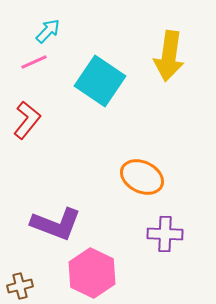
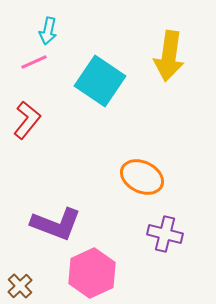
cyan arrow: rotated 148 degrees clockwise
purple cross: rotated 12 degrees clockwise
pink hexagon: rotated 9 degrees clockwise
brown cross: rotated 30 degrees counterclockwise
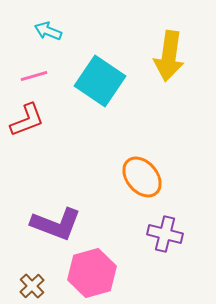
cyan arrow: rotated 100 degrees clockwise
pink line: moved 14 px down; rotated 8 degrees clockwise
red L-shape: rotated 30 degrees clockwise
orange ellipse: rotated 24 degrees clockwise
pink hexagon: rotated 9 degrees clockwise
brown cross: moved 12 px right
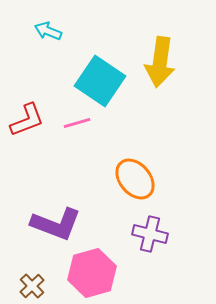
yellow arrow: moved 9 px left, 6 px down
pink line: moved 43 px right, 47 px down
orange ellipse: moved 7 px left, 2 px down
purple cross: moved 15 px left
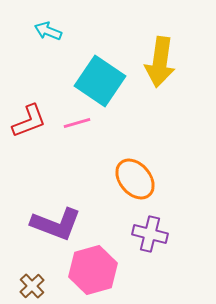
red L-shape: moved 2 px right, 1 px down
pink hexagon: moved 1 px right, 3 px up
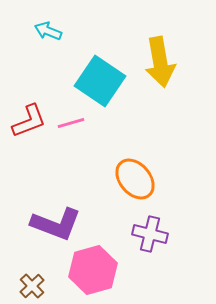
yellow arrow: rotated 18 degrees counterclockwise
pink line: moved 6 px left
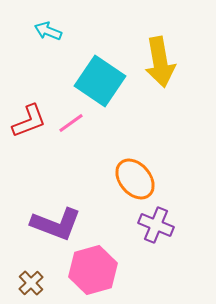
pink line: rotated 20 degrees counterclockwise
purple cross: moved 6 px right, 9 px up; rotated 8 degrees clockwise
brown cross: moved 1 px left, 3 px up
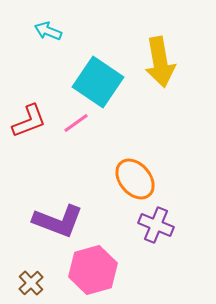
cyan square: moved 2 px left, 1 px down
pink line: moved 5 px right
purple L-shape: moved 2 px right, 3 px up
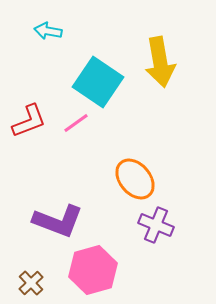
cyan arrow: rotated 12 degrees counterclockwise
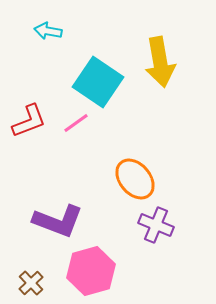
pink hexagon: moved 2 px left, 1 px down
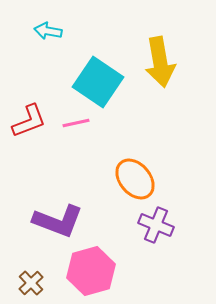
pink line: rotated 24 degrees clockwise
